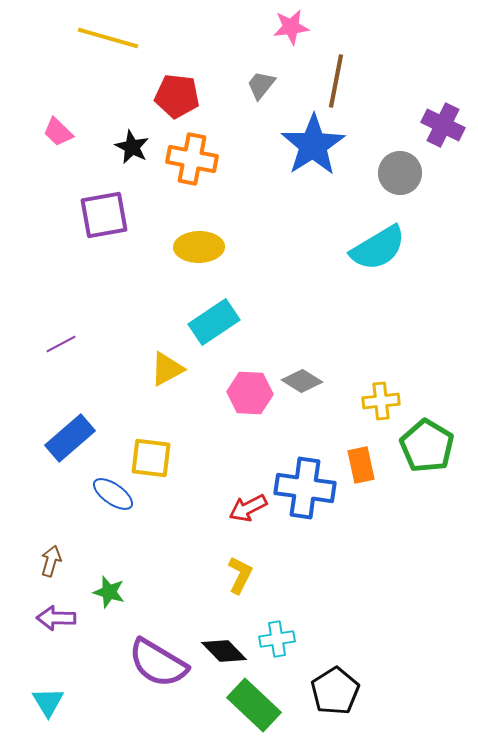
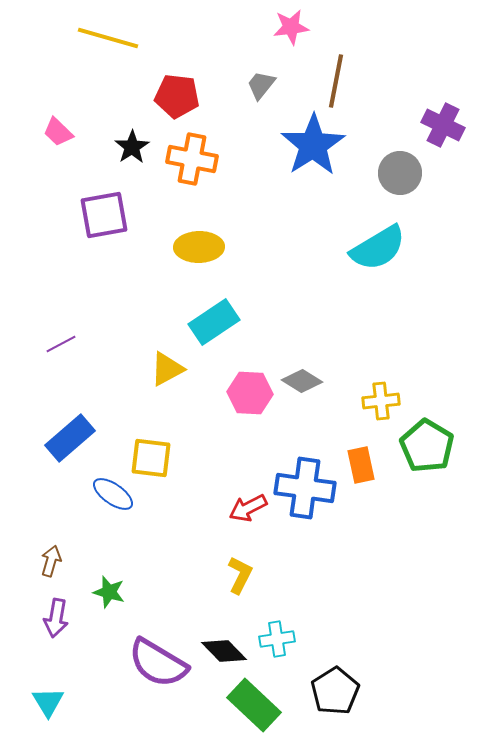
black star: rotated 12 degrees clockwise
purple arrow: rotated 81 degrees counterclockwise
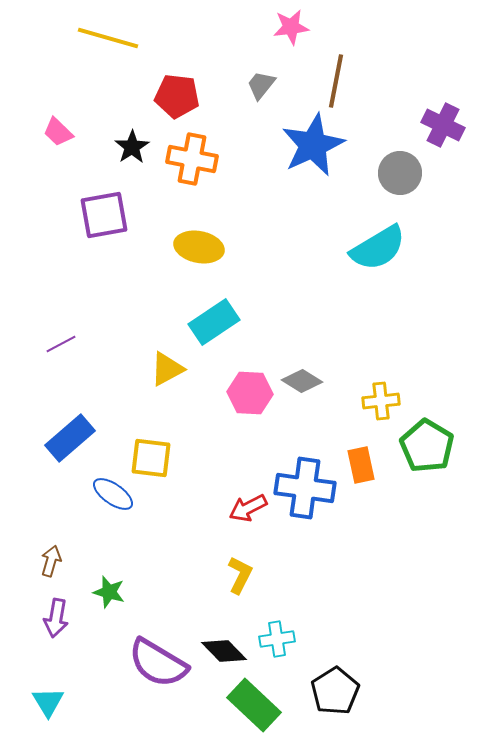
blue star: rotated 8 degrees clockwise
yellow ellipse: rotated 12 degrees clockwise
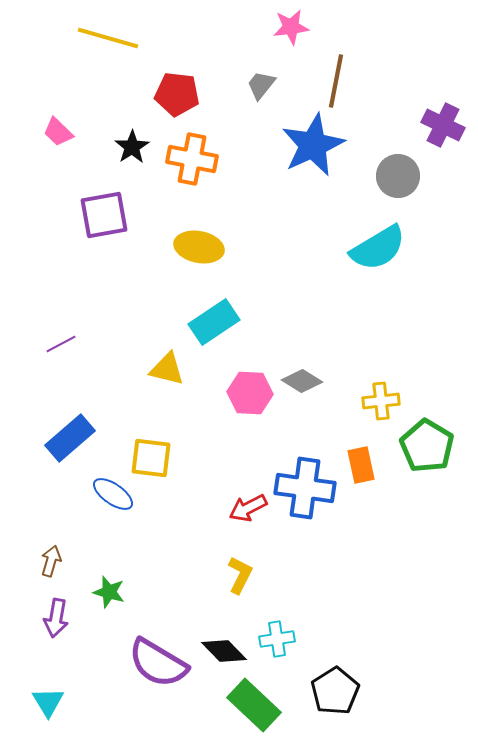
red pentagon: moved 2 px up
gray circle: moved 2 px left, 3 px down
yellow triangle: rotated 42 degrees clockwise
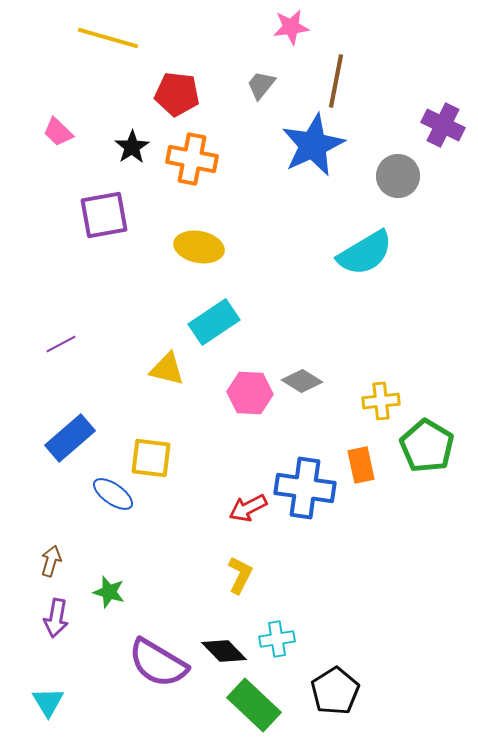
cyan semicircle: moved 13 px left, 5 px down
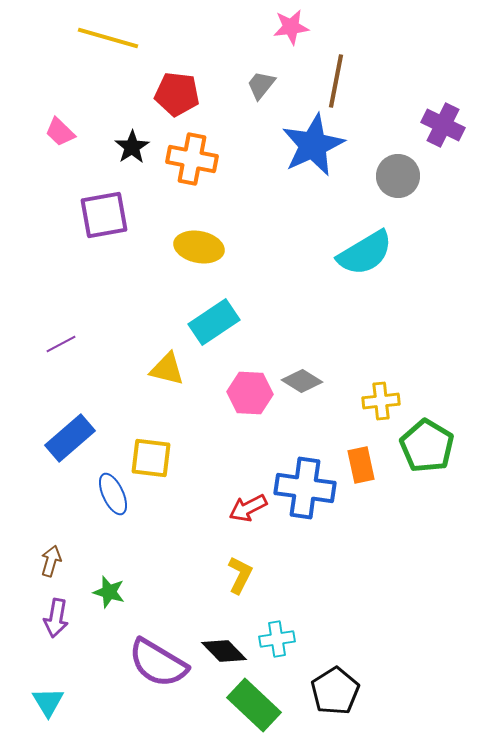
pink trapezoid: moved 2 px right
blue ellipse: rotated 30 degrees clockwise
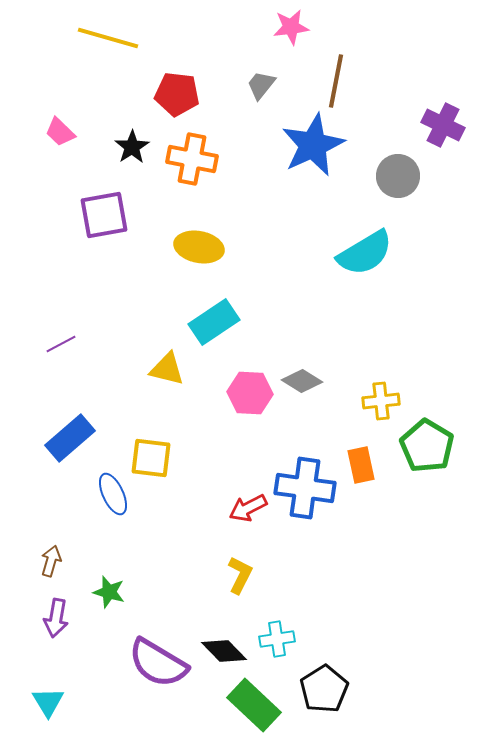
black pentagon: moved 11 px left, 2 px up
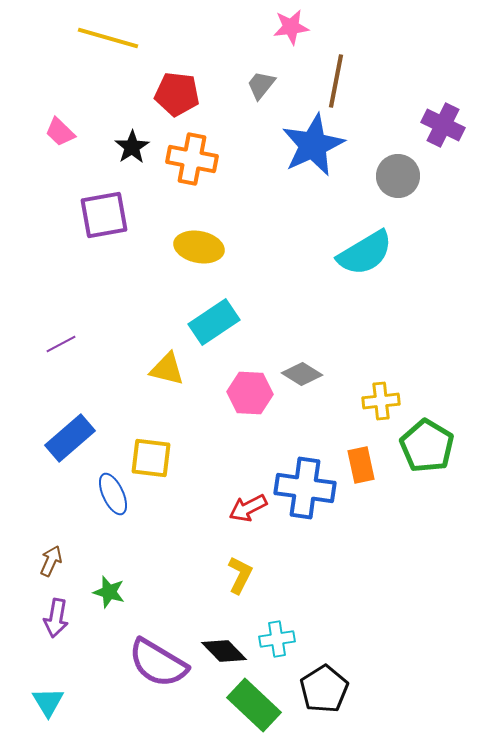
gray diamond: moved 7 px up
brown arrow: rotated 8 degrees clockwise
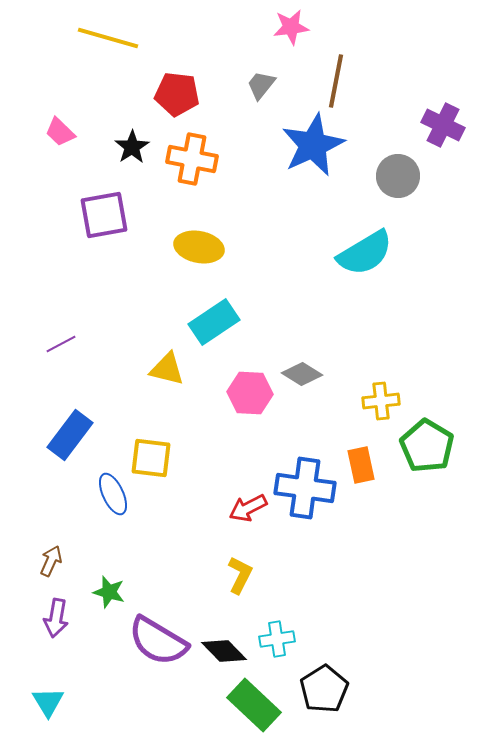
blue rectangle: moved 3 px up; rotated 12 degrees counterclockwise
purple semicircle: moved 22 px up
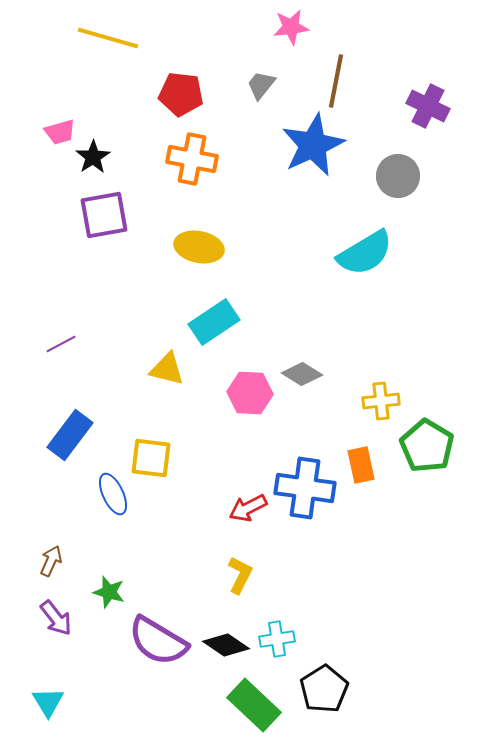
red pentagon: moved 4 px right
purple cross: moved 15 px left, 19 px up
pink trapezoid: rotated 60 degrees counterclockwise
black star: moved 39 px left, 10 px down
purple arrow: rotated 48 degrees counterclockwise
black diamond: moved 2 px right, 6 px up; rotated 12 degrees counterclockwise
